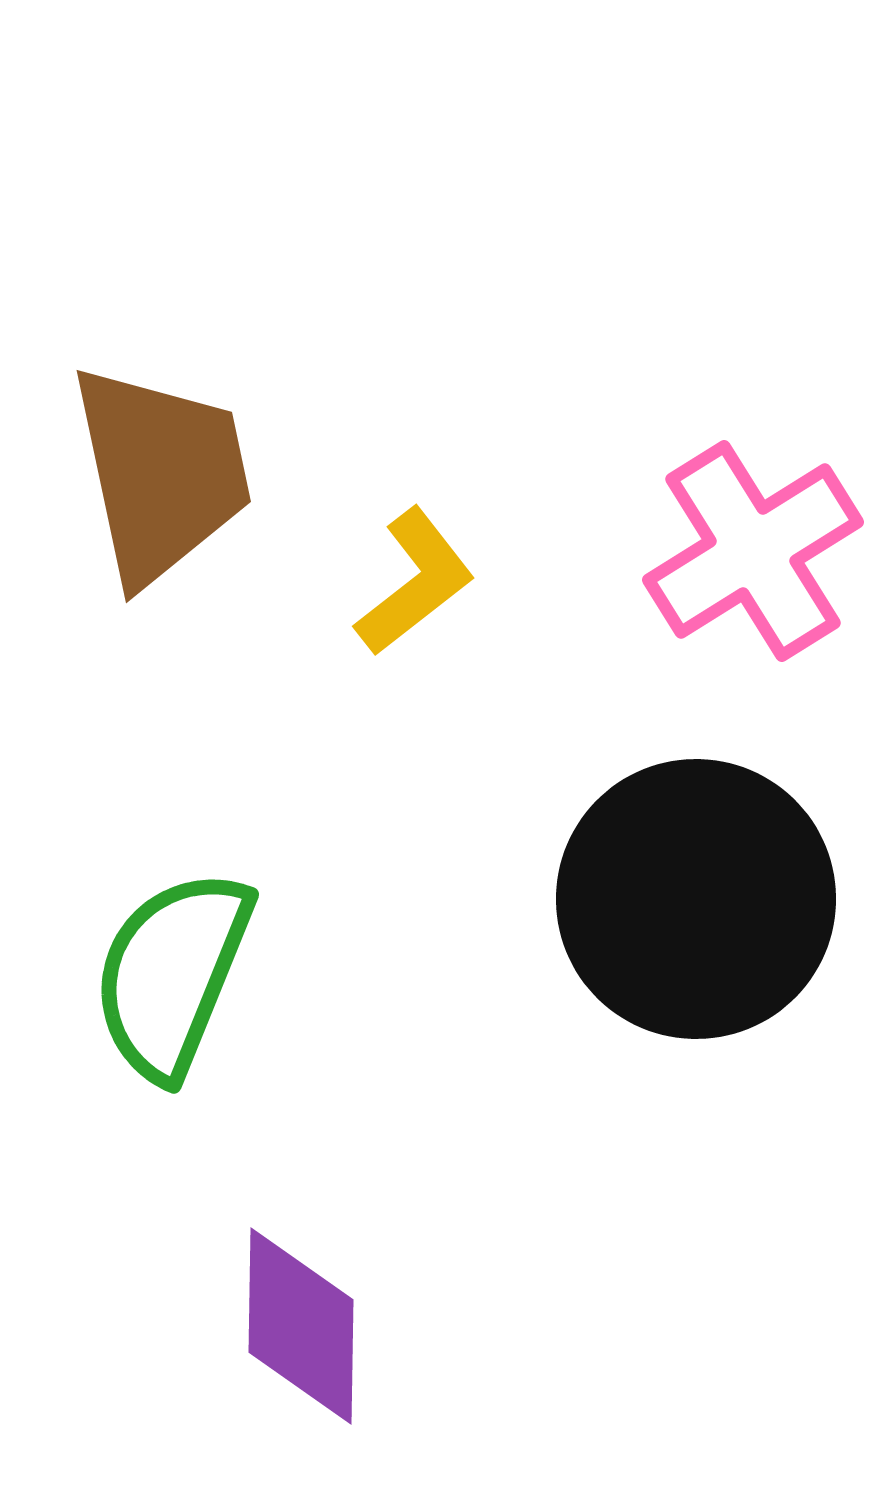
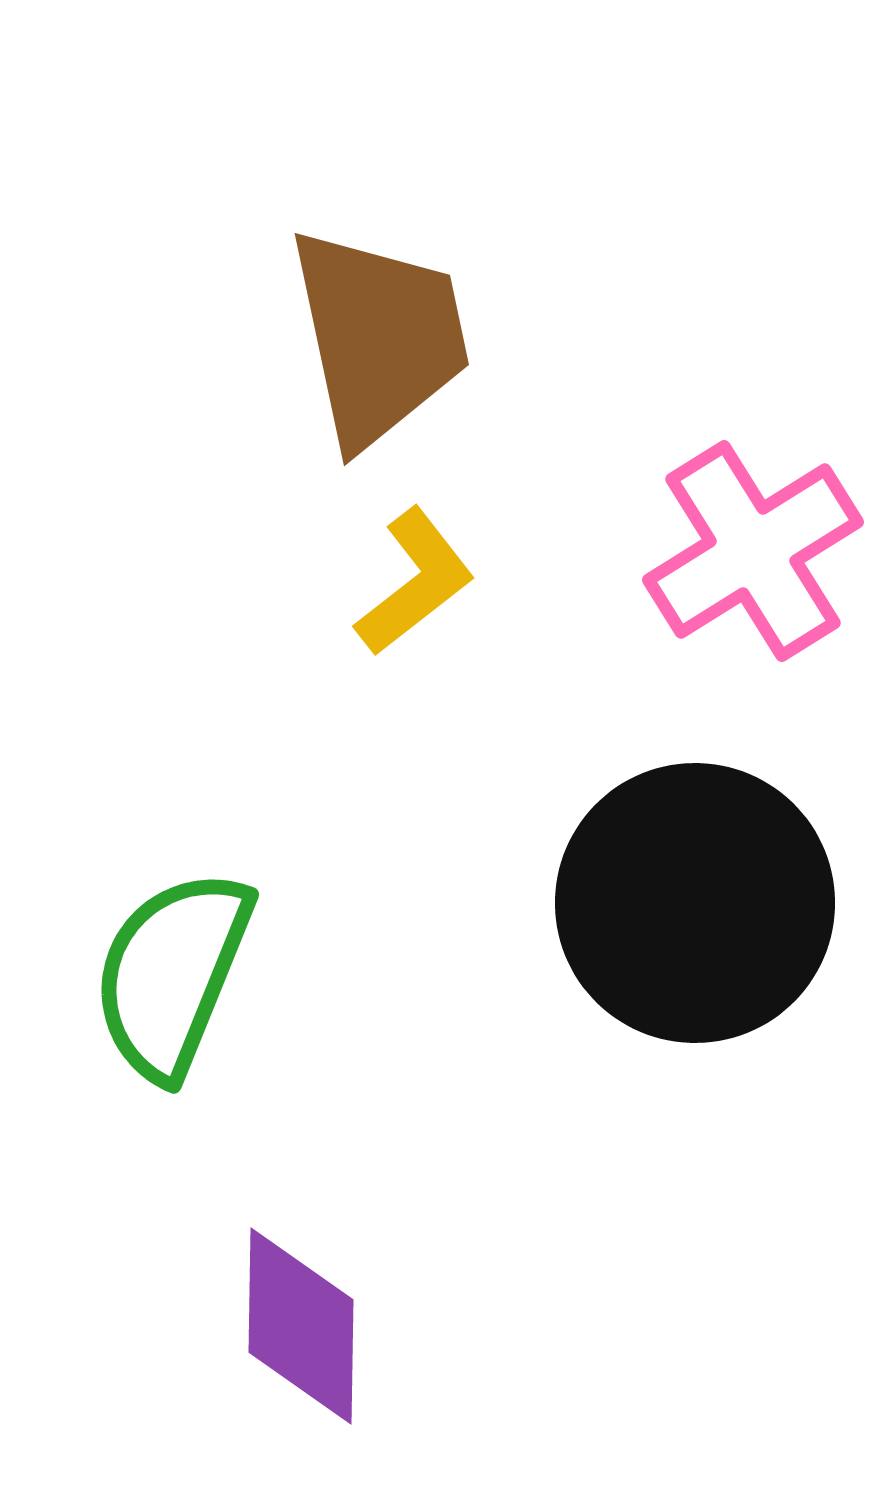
brown trapezoid: moved 218 px right, 137 px up
black circle: moved 1 px left, 4 px down
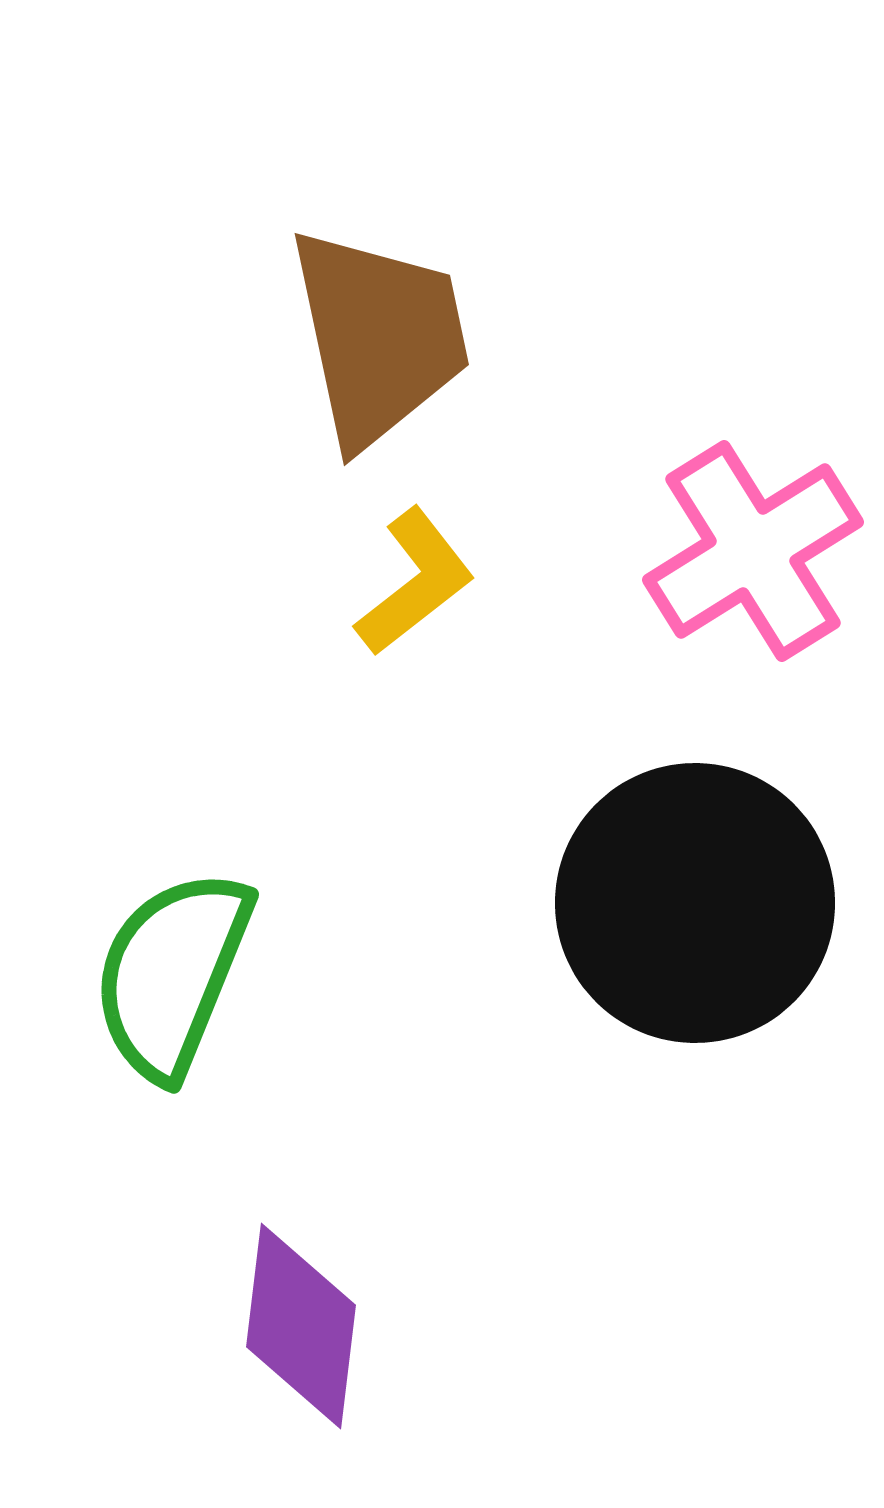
purple diamond: rotated 6 degrees clockwise
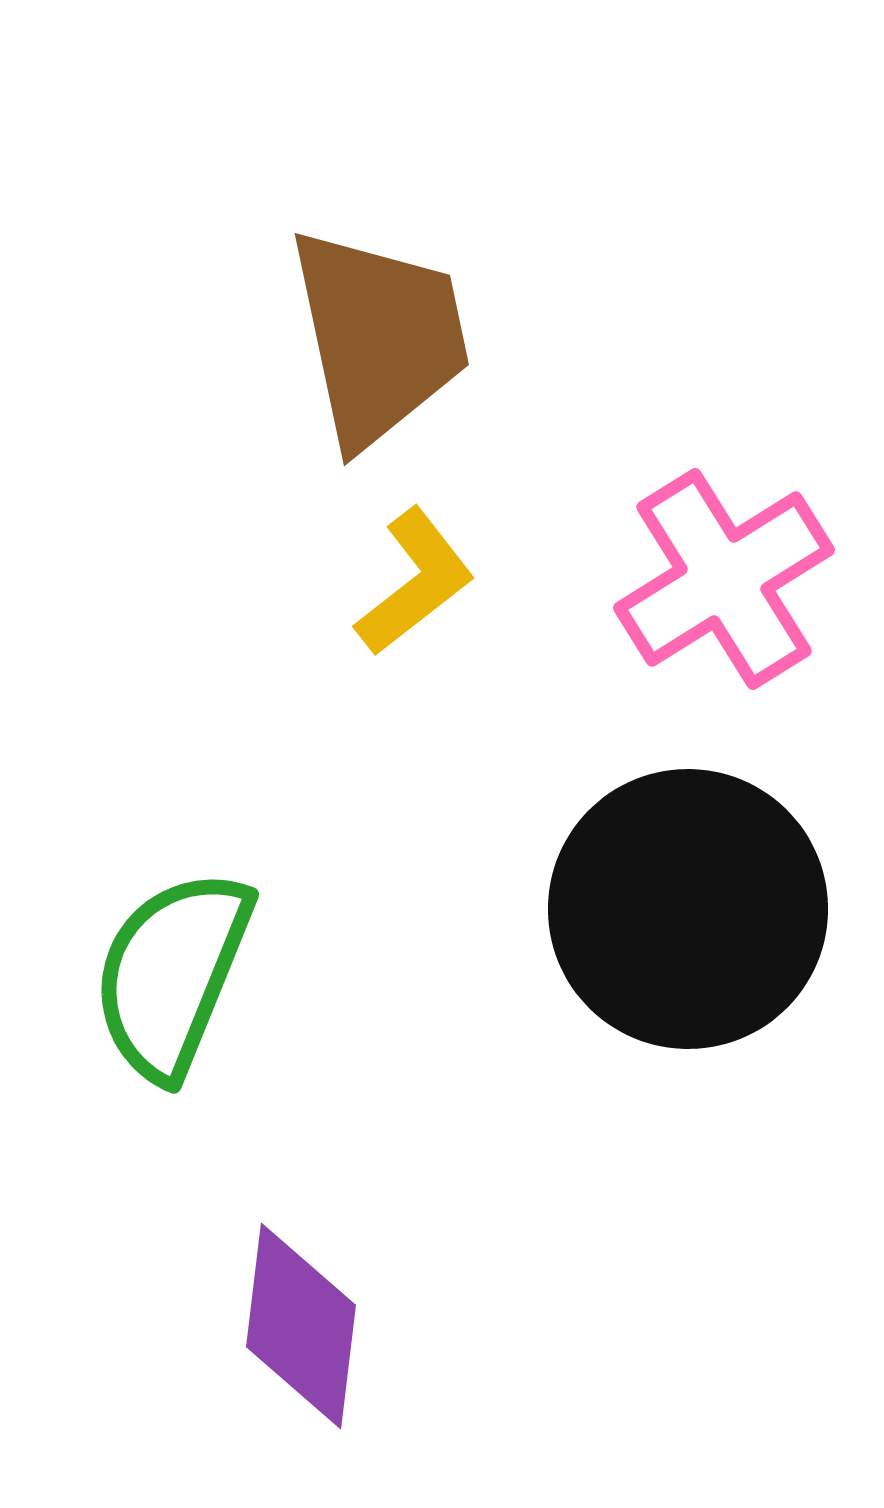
pink cross: moved 29 px left, 28 px down
black circle: moved 7 px left, 6 px down
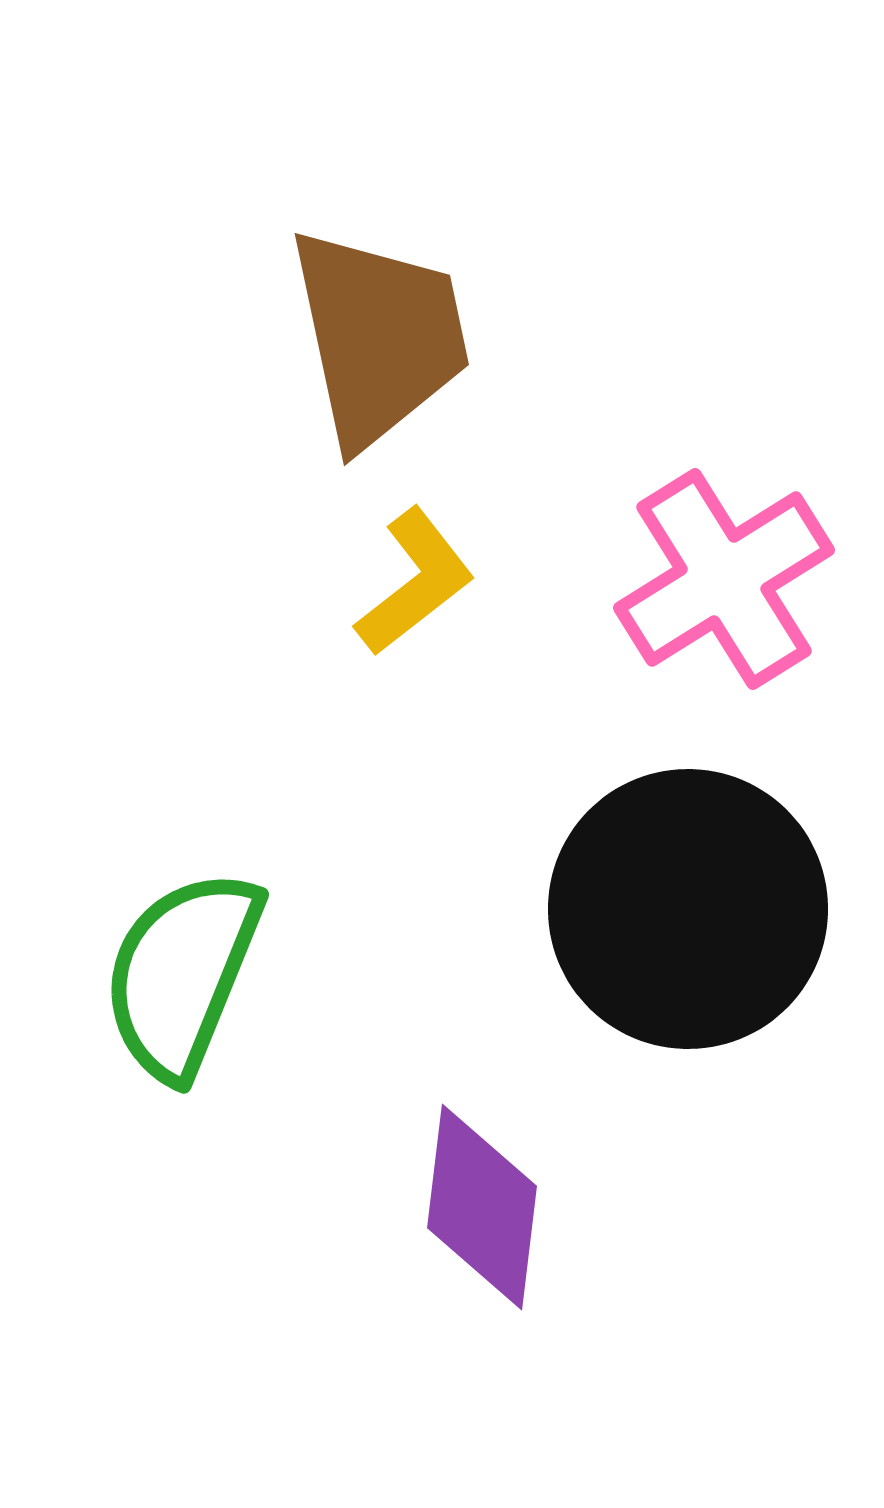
green semicircle: moved 10 px right
purple diamond: moved 181 px right, 119 px up
